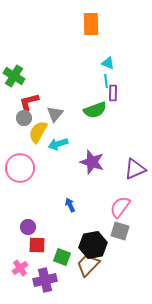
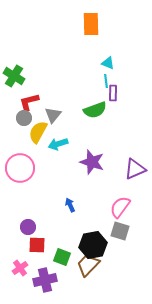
gray triangle: moved 2 px left, 1 px down
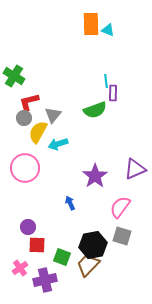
cyan triangle: moved 33 px up
purple star: moved 3 px right, 14 px down; rotated 20 degrees clockwise
pink circle: moved 5 px right
blue arrow: moved 2 px up
gray square: moved 2 px right, 5 px down
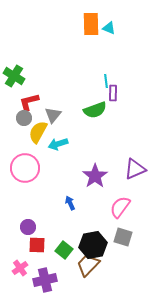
cyan triangle: moved 1 px right, 2 px up
gray square: moved 1 px right, 1 px down
green square: moved 2 px right, 7 px up; rotated 18 degrees clockwise
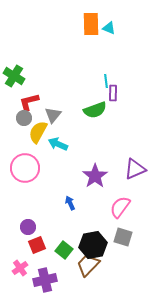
cyan arrow: rotated 42 degrees clockwise
red square: rotated 24 degrees counterclockwise
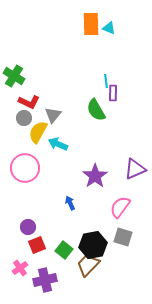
red L-shape: rotated 140 degrees counterclockwise
green semicircle: moved 1 px right; rotated 80 degrees clockwise
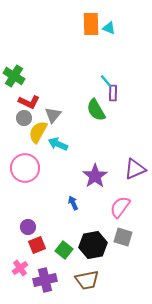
cyan line: rotated 32 degrees counterclockwise
blue arrow: moved 3 px right
brown trapezoid: moved 1 px left, 15 px down; rotated 145 degrees counterclockwise
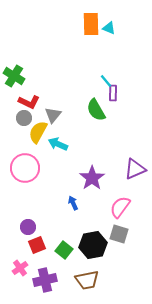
purple star: moved 3 px left, 2 px down
gray square: moved 4 px left, 3 px up
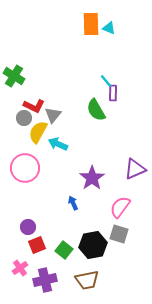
red L-shape: moved 5 px right, 4 px down
